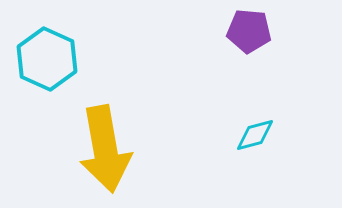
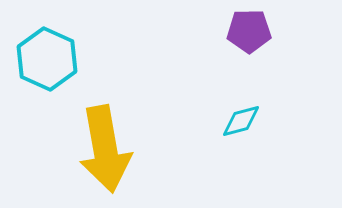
purple pentagon: rotated 6 degrees counterclockwise
cyan diamond: moved 14 px left, 14 px up
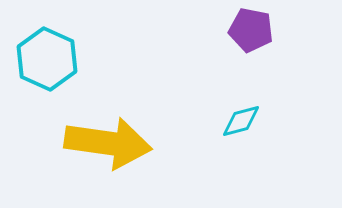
purple pentagon: moved 2 px right, 1 px up; rotated 12 degrees clockwise
yellow arrow: moved 3 px right, 6 px up; rotated 72 degrees counterclockwise
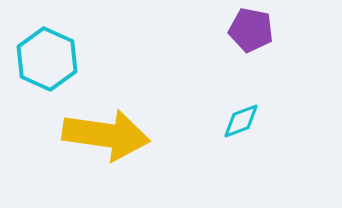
cyan diamond: rotated 6 degrees counterclockwise
yellow arrow: moved 2 px left, 8 px up
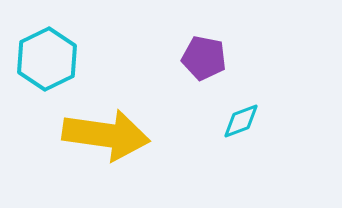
purple pentagon: moved 47 px left, 28 px down
cyan hexagon: rotated 10 degrees clockwise
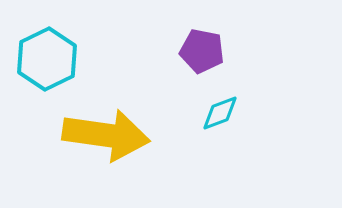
purple pentagon: moved 2 px left, 7 px up
cyan diamond: moved 21 px left, 8 px up
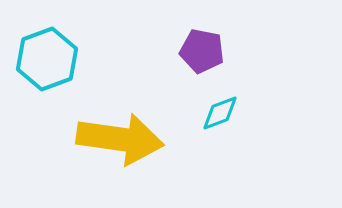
cyan hexagon: rotated 6 degrees clockwise
yellow arrow: moved 14 px right, 4 px down
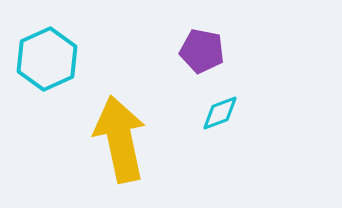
cyan hexagon: rotated 4 degrees counterclockwise
yellow arrow: rotated 110 degrees counterclockwise
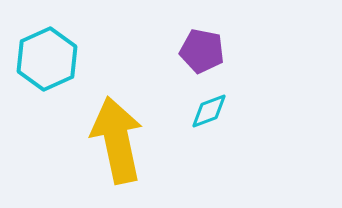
cyan diamond: moved 11 px left, 2 px up
yellow arrow: moved 3 px left, 1 px down
